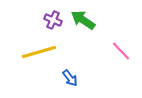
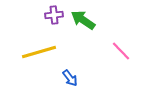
purple cross: moved 1 px right, 5 px up; rotated 30 degrees counterclockwise
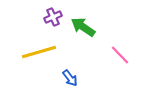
purple cross: moved 1 px left, 2 px down; rotated 18 degrees counterclockwise
green arrow: moved 7 px down
pink line: moved 1 px left, 4 px down
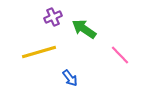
green arrow: moved 1 px right, 2 px down
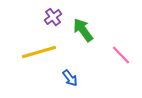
purple cross: rotated 12 degrees counterclockwise
green arrow: moved 1 px left, 1 px down; rotated 20 degrees clockwise
pink line: moved 1 px right
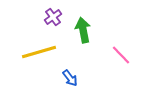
green arrow: rotated 25 degrees clockwise
